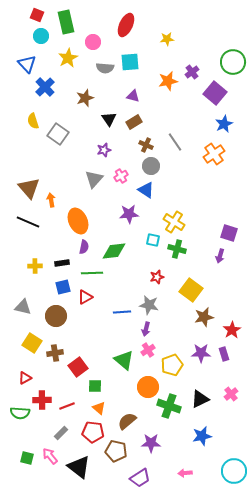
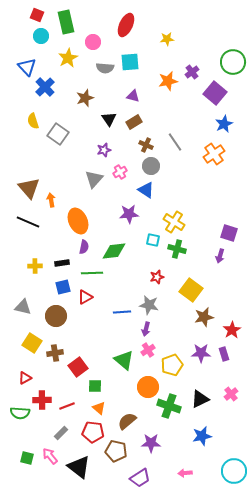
blue triangle at (27, 64): moved 3 px down
pink cross at (121, 176): moved 1 px left, 4 px up
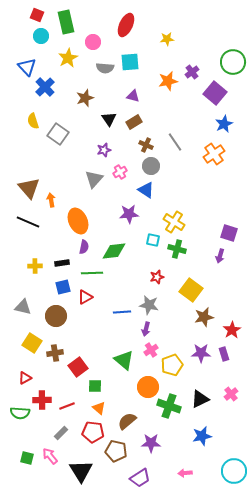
pink cross at (148, 350): moved 3 px right
black triangle at (79, 467): moved 2 px right, 4 px down; rotated 20 degrees clockwise
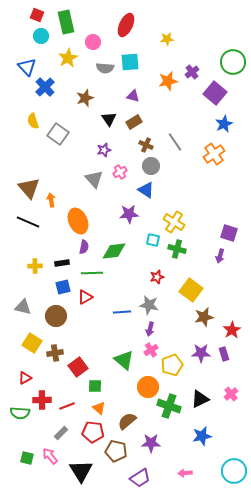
gray triangle at (94, 179): rotated 24 degrees counterclockwise
purple arrow at (146, 329): moved 4 px right
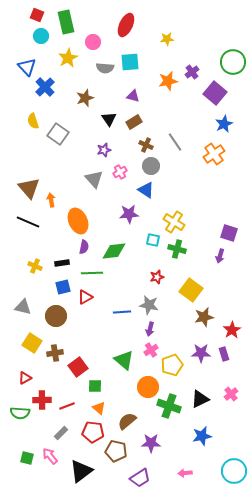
yellow cross at (35, 266): rotated 24 degrees clockwise
black triangle at (81, 471): rotated 25 degrees clockwise
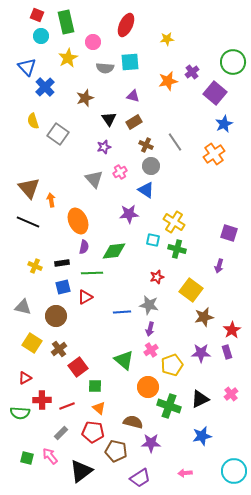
purple star at (104, 150): moved 3 px up
purple arrow at (220, 256): moved 1 px left, 10 px down
brown cross at (55, 353): moved 4 px right, 4 px up; rotated 28 degrees counterclockwise
purple rectangle at (224, 354): moved 3 px right, 2 px up
brown semicircle at (127, 421): moved 6 px right, 1 px down; rotated 54 degrees clockwise
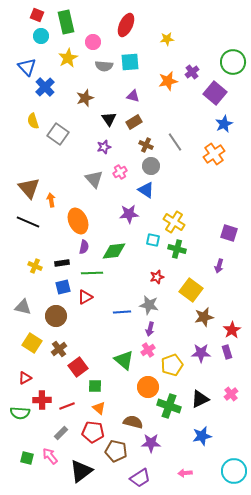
gray semicircle at (105, 68): moved 1 px left, 2 px up
pink cross at (151, 350): moved 3 px left
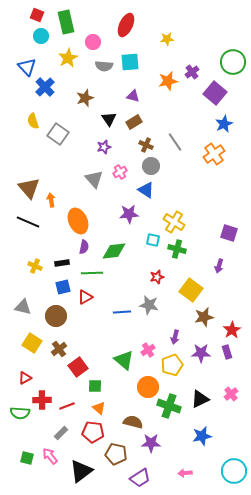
purple arrow at (150, 329): moved 25 px right, 8 px down
brown pentagon at (116, 451): moved 3 px down
